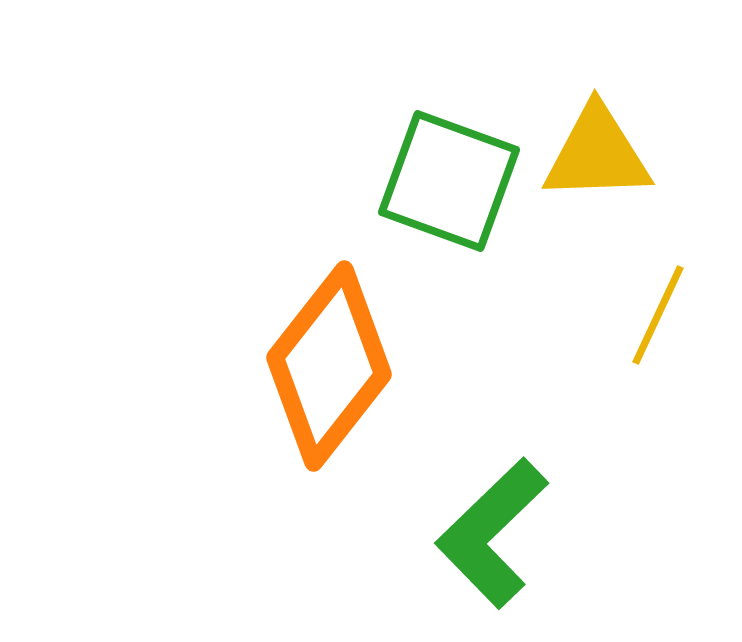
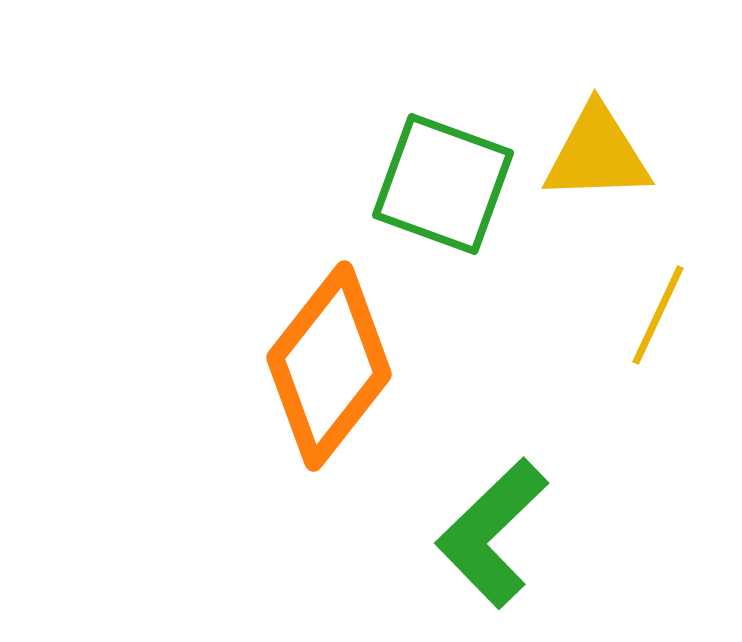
green square: moved 6 px left, 3 px down
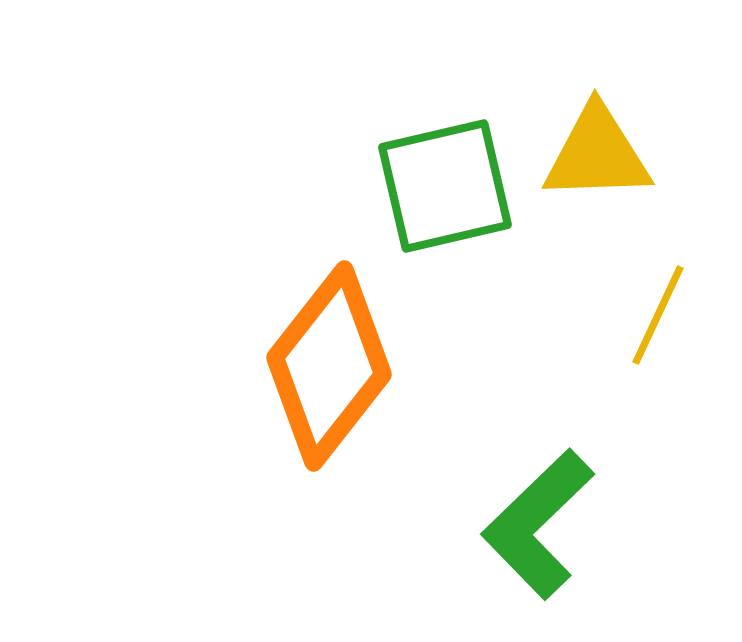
green square: moved 2 px right, 2 px down; rotated 33 degrees counterclockwise
green L-shape: moved 46 px right, 9 px up
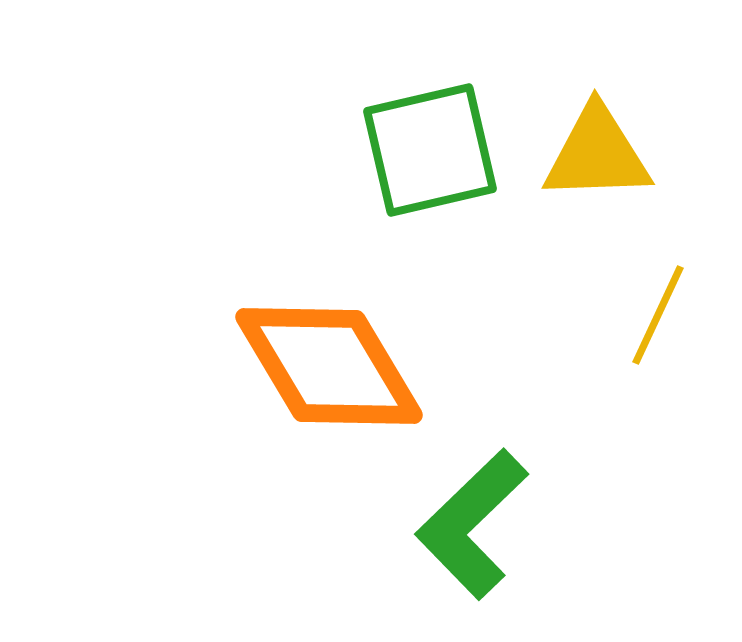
green square: moved 15 px left, 36 px up
orange diamond: rotated 69 degrees counterclockwise
green L-shape: moved 66 px left
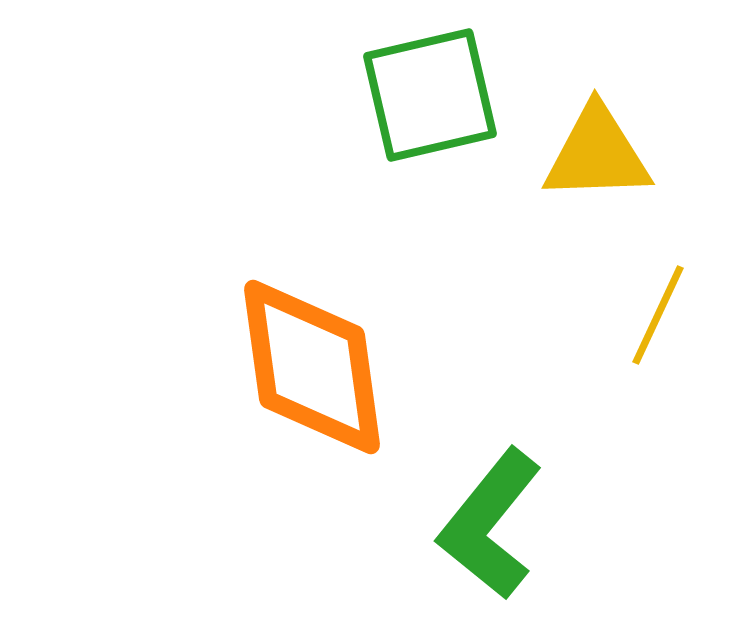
green square: moved 55 px up
orange diamond: moved 17 px left, 1 px down; rotated 23 degrees clockwise
green L-shape: moved 18 px right; rotated 7 degrees counterclockwise
